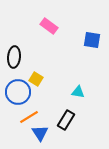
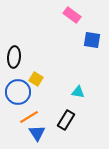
pink rectangle: moved 23 px right, 11 px up
blue triangle: moved 3 px left
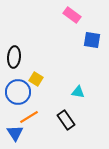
black rectangle: rotated 66 degrees counterclockwise
blue triangle: moved 22 px left
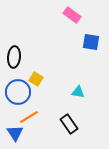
blue square: moved 1 px left, 2 px down
black rectangle: moved 3 px right, 4 px down
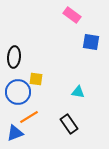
yellow square: rotated 24 degrees counterclockwise
blue triangle: rotated 42 degrees clockwise
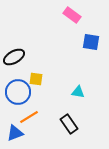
black ellipse: rotated 55 degrees clockwise
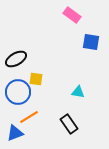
black ellipse: moved 2 px right, 2 px down
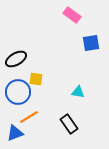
blue square: moved 1 px down; rotated 18 degrees counterclockwise
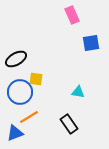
pink rectangle: rotated 30 degrees clockwise
blue circle: moved 2 px right
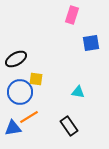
pink rectangle: rotated 42 degrees clockwise
black rectangle: moved 2 px down
blue triangle: moved 2 px left, 5 px up; rotated 12 degrees clockwise
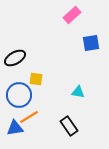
pink rectangle: rotated 30 degrees clockwise
black ellipse: moved 1 px left, 1 px up
blue circle: moved 1 px left, 3 px down
blue triangle: moved 2 px right
